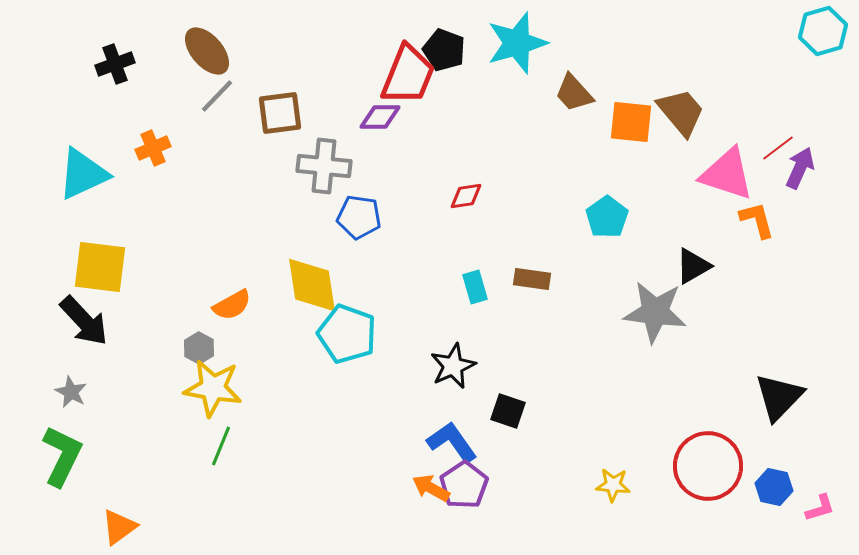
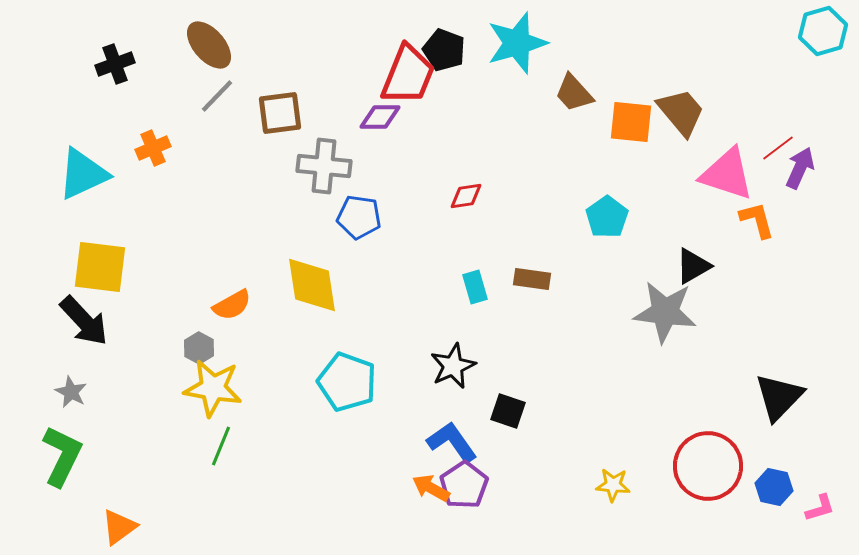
brown ellipse at (207, 51): moved 2 px right, 6 px up
gray star at (655, 312): moved 10 px right
cyan pentagon at (347, 334): moved 48 px down
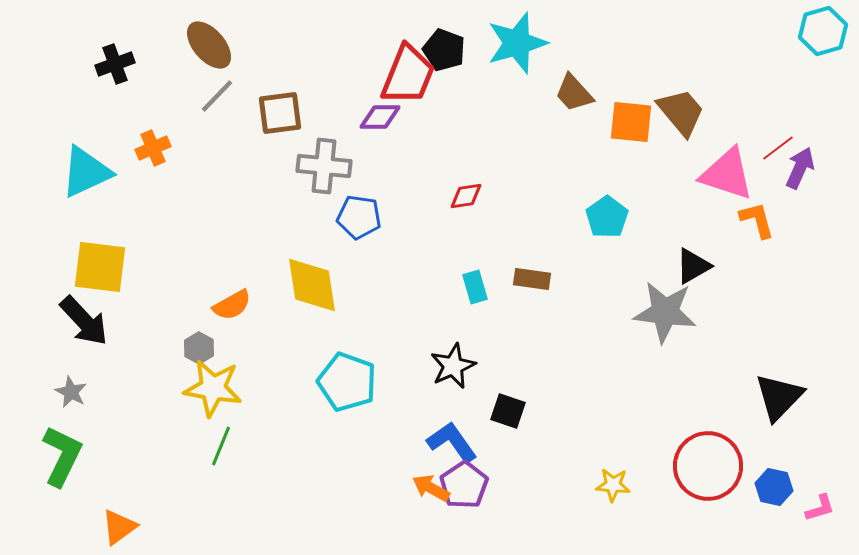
cyan triangle at (83, 174): moved 3 px right, 2 px up
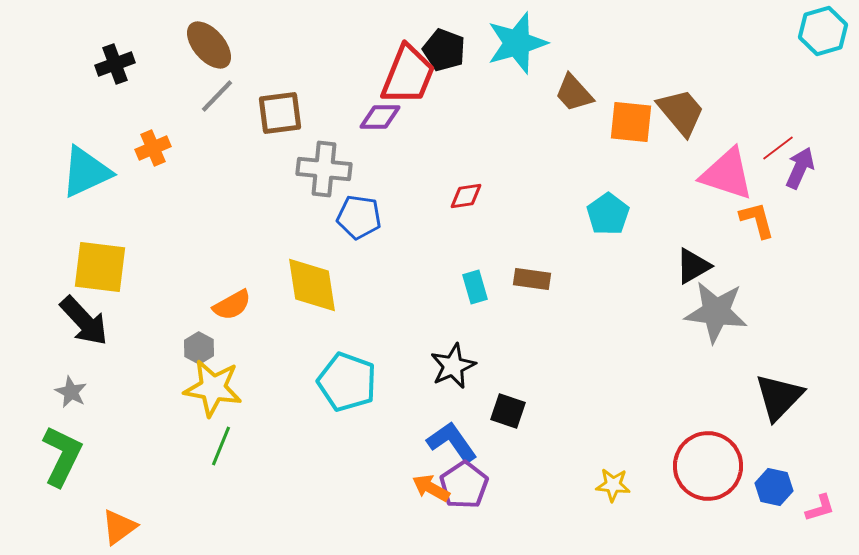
gray cross at (324, 166): moved 3 px down
cyan pentagon at (607, 217): moved 1 px right, 3 px up
gray star at (665, 312): moved 51 px right
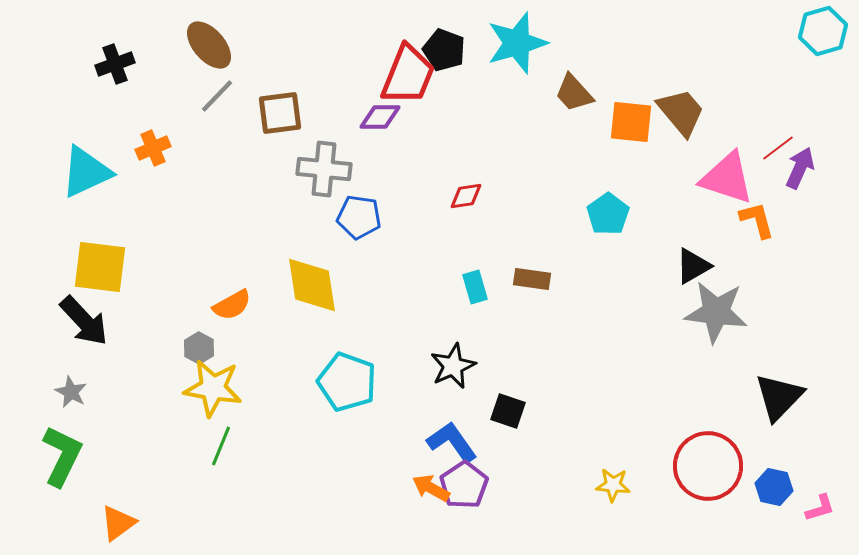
pink triangle at (727, 174): moved 4 px down
orange triangle at (119, 527): moved 1 px left, 4 px up
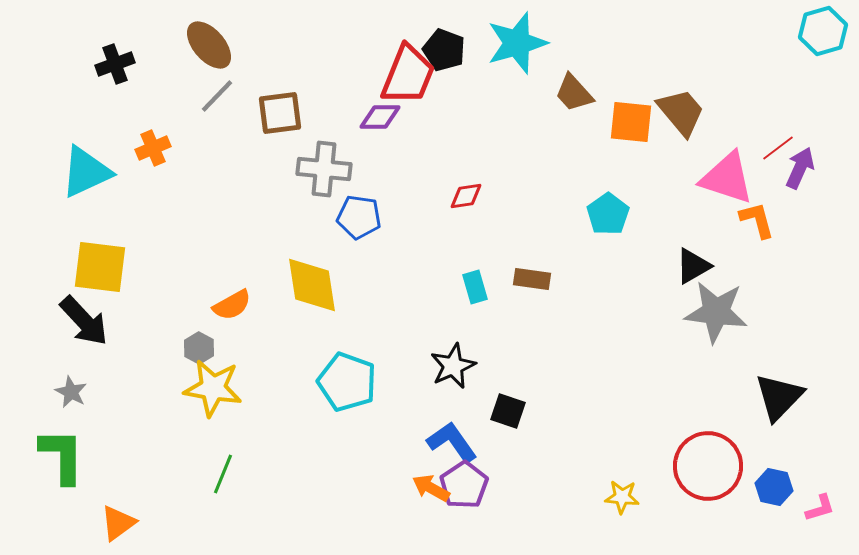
green line at (221, 446): moved 2 px right, 28 px down
green L-shape at (62, 456): rotated 26 degrees counterclockwise
yellow star at (613, 485): moved 9 px right, 12 px down
